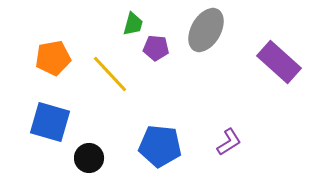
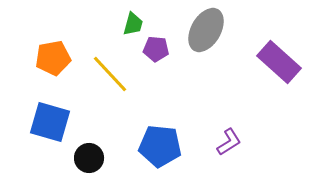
purple pentagon: moved 1 px down
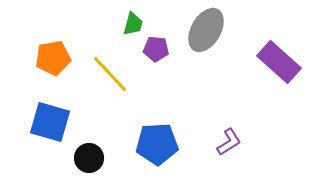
blue pentagon: moved 3 px left, 2 px up; rotated 9 degrees counterclockwise
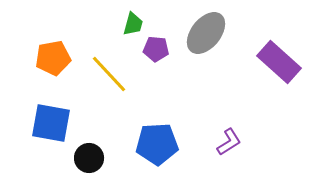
gray ellipse: moved 3 px down; rotated 9 degrees clockwise
yellow line: moved 1 px left
blue square: moved 1 px right, 1 px down; rotated 6 degrees counterclockwise
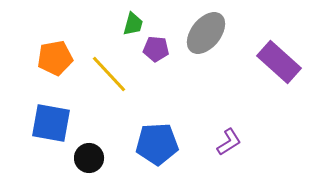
orange pentagon: moved 2 px right
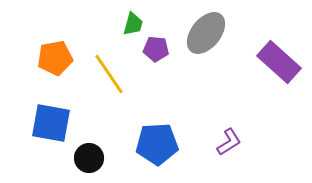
yellow line: rotated 9 degrees clockwise
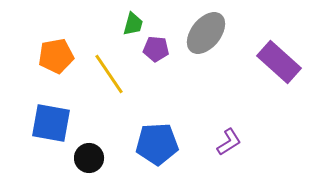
orange pentagon: moved 1 px right, 2 px up
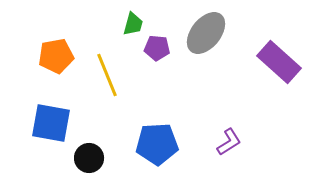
purple pentagon: moved 1 px right, 1 px up
yellow line: moved 2 px left, 1 px down; rotated 12 degrees clockwise
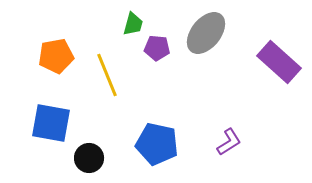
blue pentagon: rotated 15 degrees clockwise
